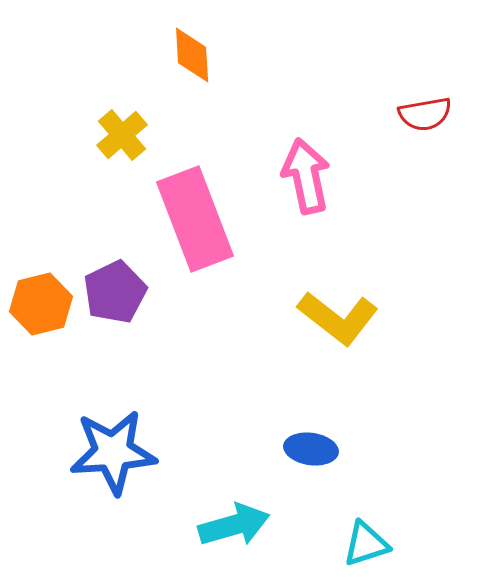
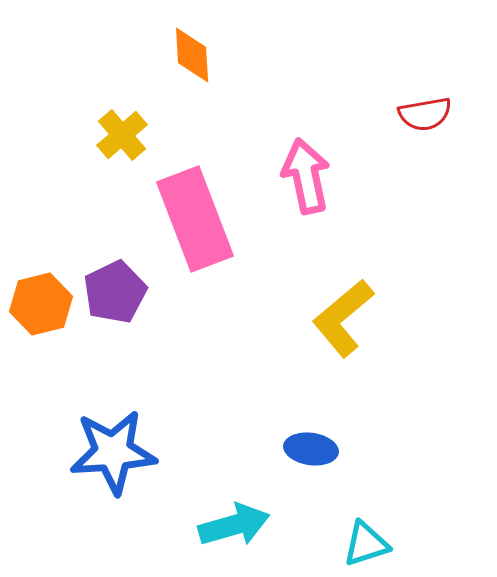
yellow L-shape: moved 5 px right; rotated 102 degrees clockwise
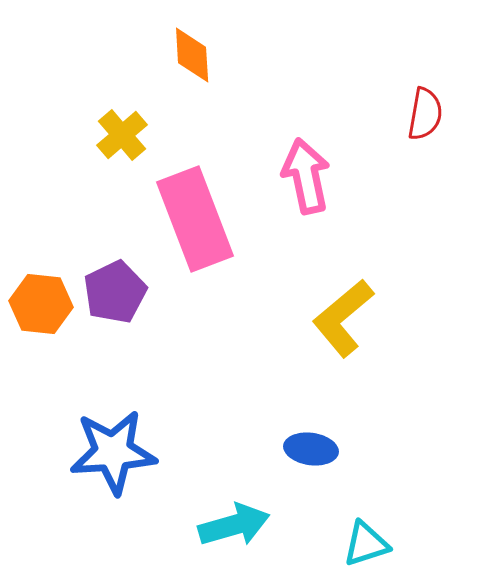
red semicircle: rotated 70 degrees counterclockwise
orange hexagon: rotated 20 degrees clockwise
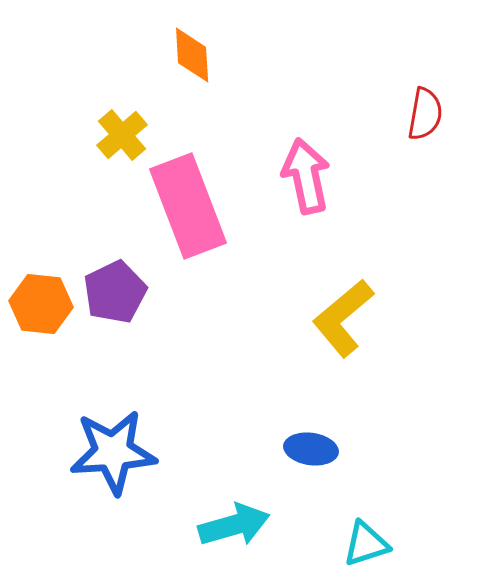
pink rectangle: moved 7 px left, 13 px up
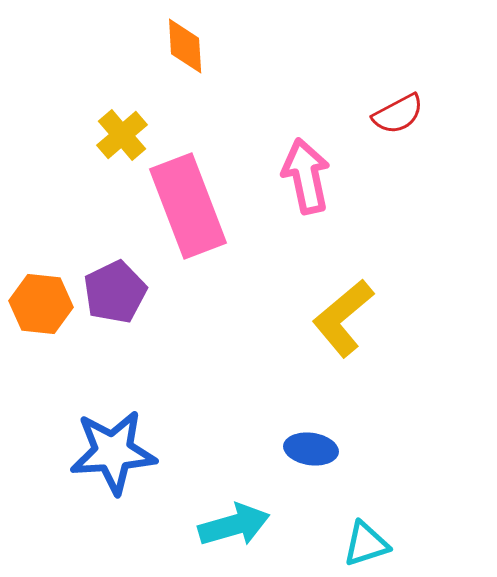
orange diamond: moved 7 px left, 9 px up
red semicircle: moved 27 px left; rotated 52 degrees clockwise
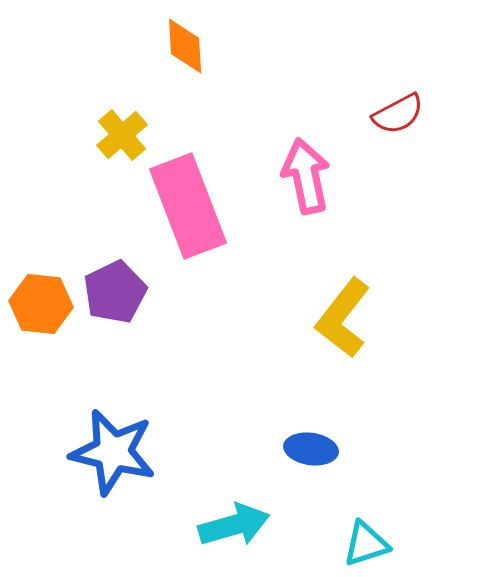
yellow L-shape: rotated 12 degrees counterclockwise
blue star: rotated 18 degrees clockwise
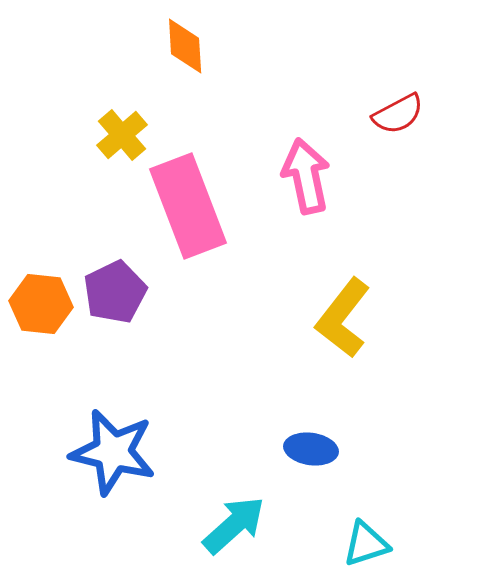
cyan arrow: rotated 26 degrees counterclockwise
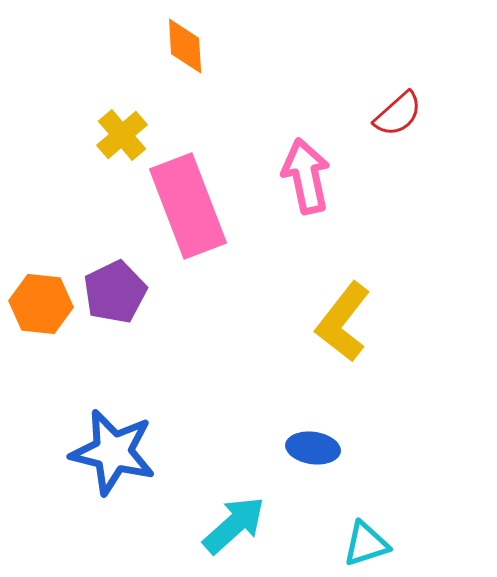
red semicircle: rotated 14 degrees counterclockwise
yellow L-shape: moved 4 px down
blue ellipse: moved 2 px right, 1 px up
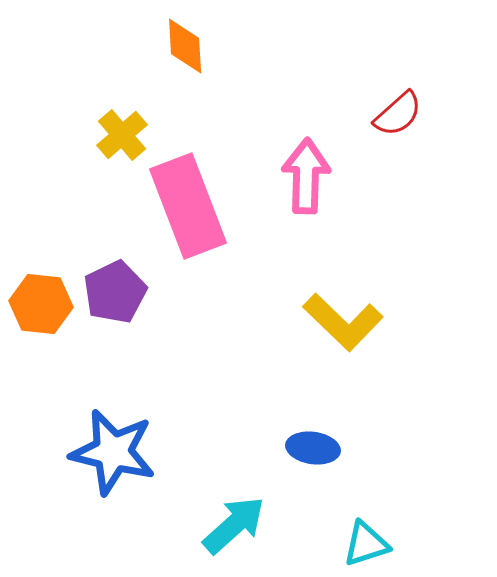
pink arrow: rotated 14 degrees clockwise
yellow L-shape: rotated 84 degrees counterclockwise
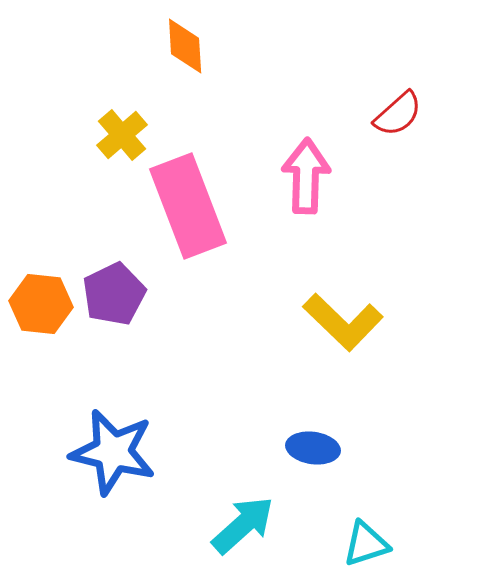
purple pentagon: moved 1 px left, 2 px down
cyan arrow: moved 9 px right
